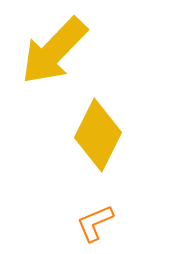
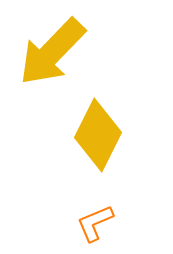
yellow arrow: moved 2 px left, 1 px down
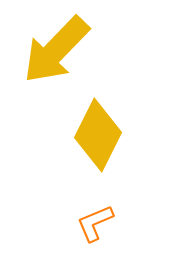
yellow arrow: moved 4 px right, 2 px up
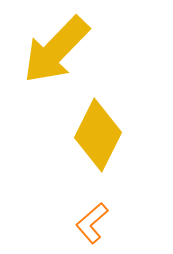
orange L-shape: moved 3 px left; rotated 18 degrees counterclockwise
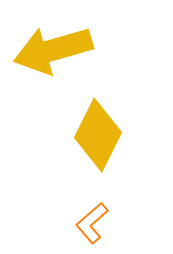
yellow arrow: moved 3 px left; rotated 30 degrees clockwise
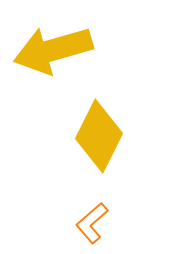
yellow diamond: moved 1 px right, 1 px down
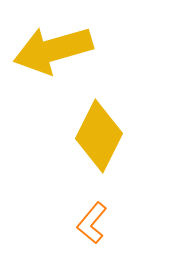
orange L-shape: rotated 9 degrees counterclockwise
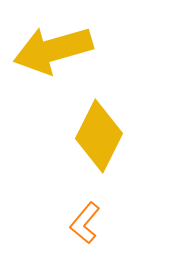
orange L-shape: moved 7 px left
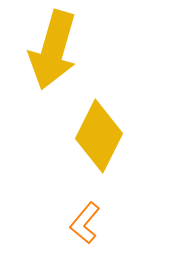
yellow arrow: rotated 58 degrees counterclockwise
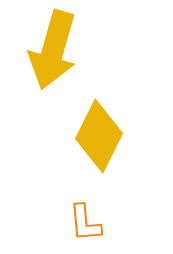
orange L-shape: rotated 45 degrees counterclockwise
